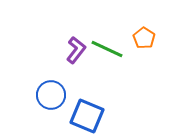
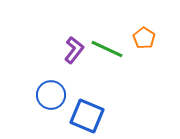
purple L-shape: moved 2 px left
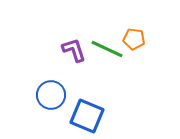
orange pentagon: moved 10 px left, 1 px down; rotated 25 degrees counterclockwise
purple L-shape: rotated 56 degrees counterclockwise
